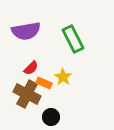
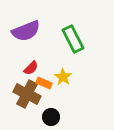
purple semicircle: rotated 12 degrees counterclockwise
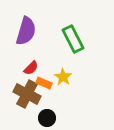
purple semicircle: rotated 52 degrees counterclockwise
black circle: moved 4 px left, 1 px down
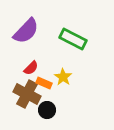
purple semicircle: rotated 28 degrees clockwise
green rectangle: rotated 36 degrees counterclockwise
black circle: moved 8 px up
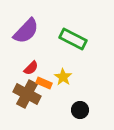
black circle: moved 33 px right
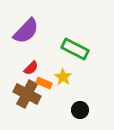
green rectangle: moved 2 px right, 10 px down
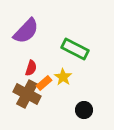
red semicircle: rotated 28 degrees counterclockwise
orange rectangle: rotated 63 degrees counterclockwise
black circle: moved 4 px right
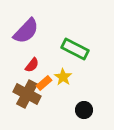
red semicircle: moved 1 px right, 3 px up; rotated 21 degrees clockwise
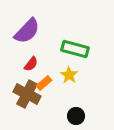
purple semicircle: moved 1 px right
green rectangle: rotated 12 degrees counterclockwise
red semicircle: moved 1 px left, 1 px up
yellow star: moved 6 px right, 2 px up
black circle: moved 8 px left, 6 px down
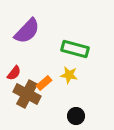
red semicircle: moved 17 px left, 9 px down
yellow star: rotated 24 degrees counterclockwise
